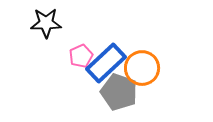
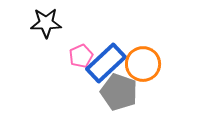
orange circle: moved 1 px right, 4 px up
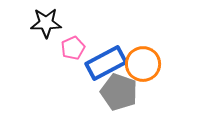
pink pentagon: moved 8 px left, 8 px up
blue rectangle: rotated 15 degrees clockwise
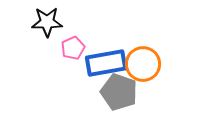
black star: moved 1 px right, 1 px up
blue rectangle: rotated 18 degrees clockwise
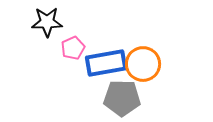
gray pentagon: moved 3 px right, 6 px down; rotated 18 degrees counterclockwise
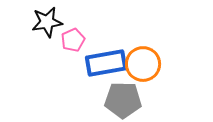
black star: rotated 8 degrees counterclockwise
pink pentagon: moved 8 px up
gray pentagon: moved 1 px right, 2 px down
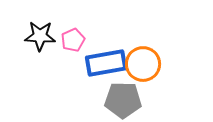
black star: moved 7 px left, 14 px down; rotated 12 degrees clockwise
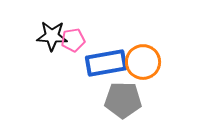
black star: moved 12 px right
pink pentagon: rotated 15 degrees clockwise
orange circle: moved 2 px up
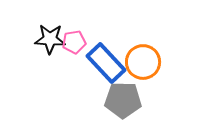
black star: moved 2 px left, 3 px down
pink pentagon: moved 1 px right, 2 px down
blue rectangle: rotated 57 degrees clockwise
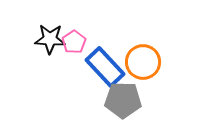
pink pentagon: rotated 25 degrees counterclockwise
blue rectangle: moved 1 px left, 4 px down
